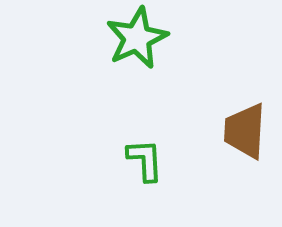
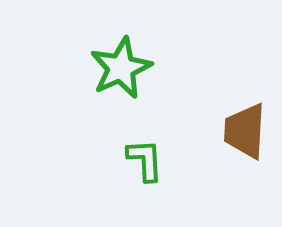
green star: moved 16 px left, 30 px down
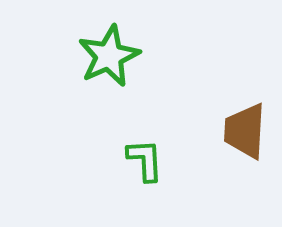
green star: moved 12 px left, 12 px up
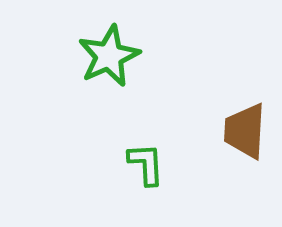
green L-shape: moved 1 px right, 4 px down
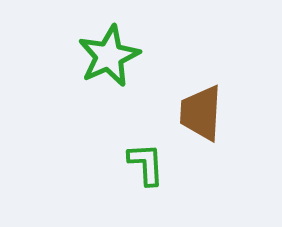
brown trapezoid: moved 44 px left, 18 px up
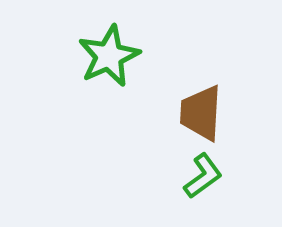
green L-shape: moved 57 px right, 12 px down; rotated 57 degrees clockwise
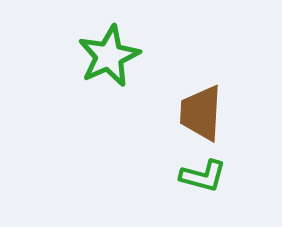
green L-shape: rotated 51 degrees clockwise
